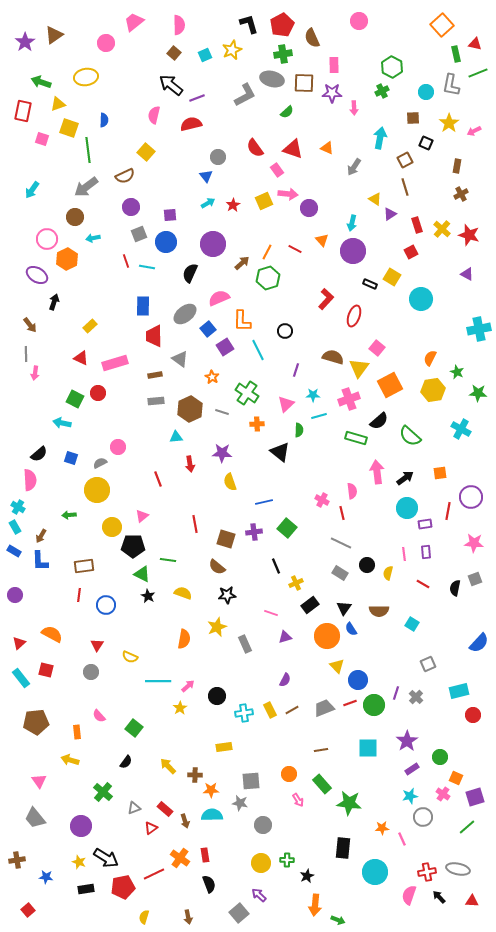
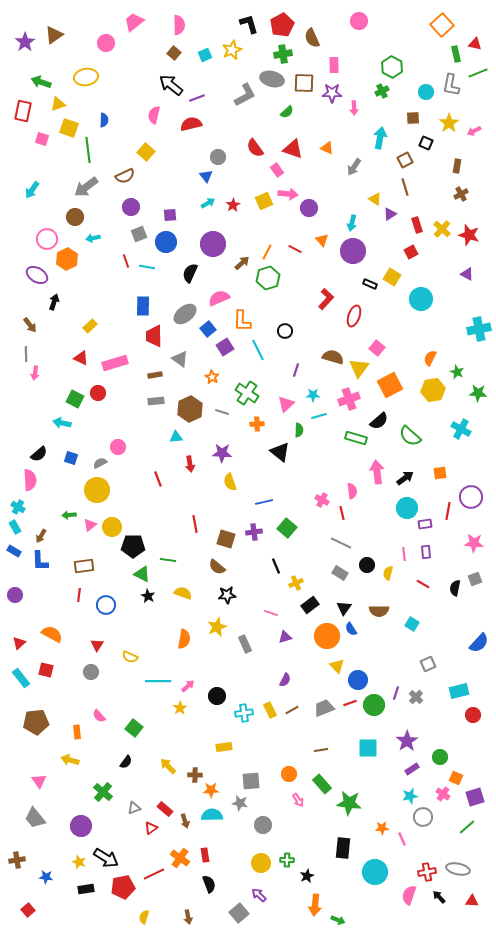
pink triangle at (142, 516): moved 52 px left, 9 px down
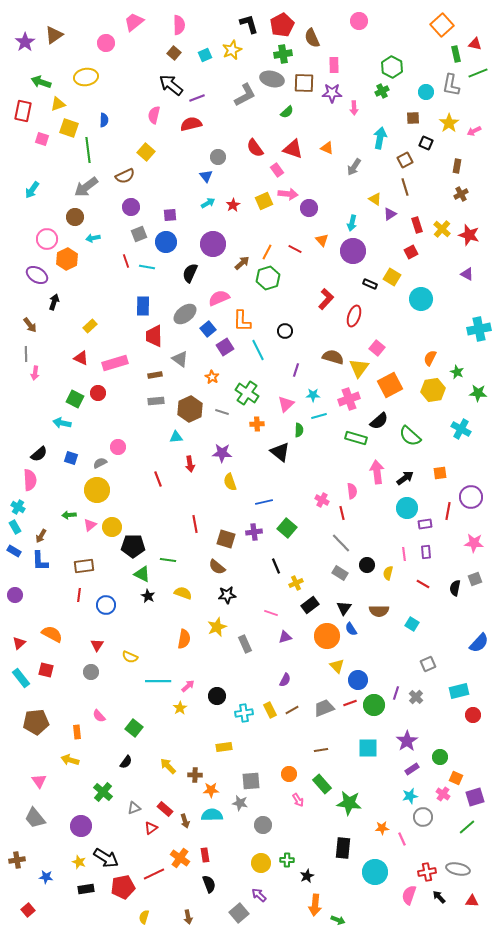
gray line at (341, 543): rotated 20 degrees clockwise
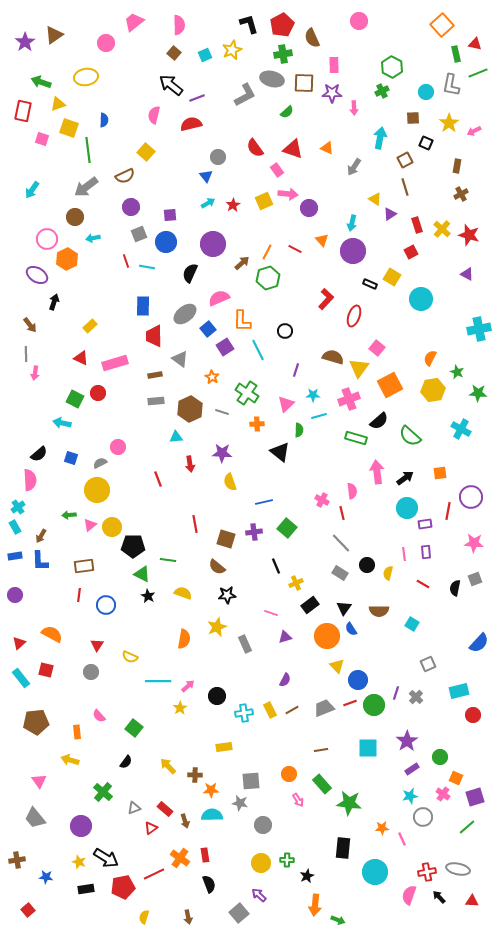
cyan cross at (18, 507): rotated 24 degrees clockwise
blue rectangle at (14, 551): moved 1 px right, 5 px down; rotated 40 degrees counterclockwise
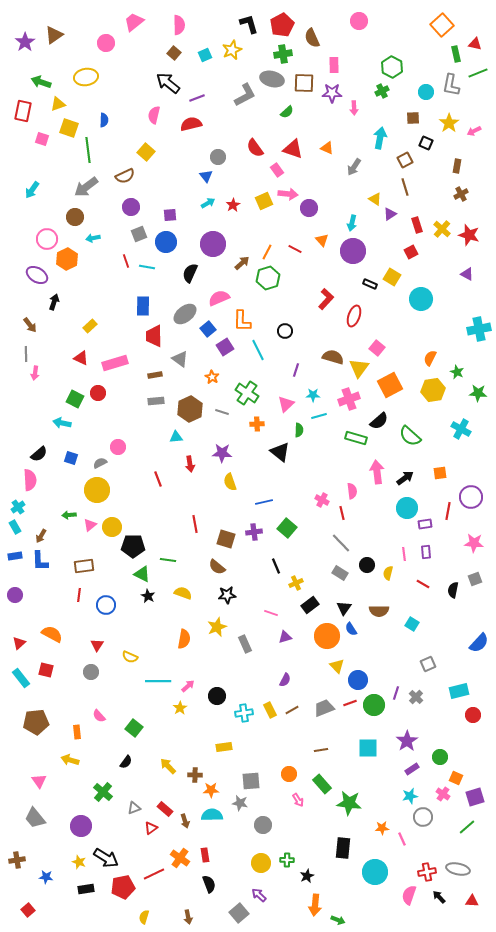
black arrow at (171, 85): moved 3 px left, 2 px up
black semicircle at (455, 588): moved 2 px left, 2 px down
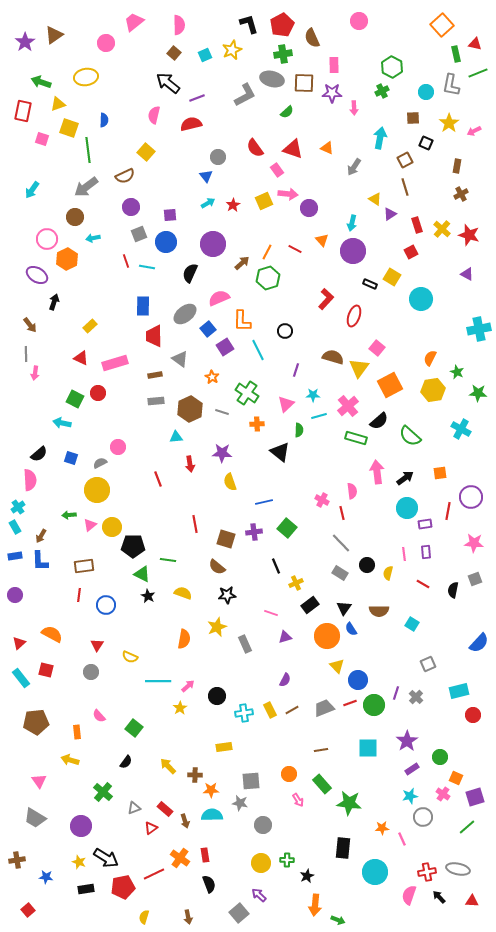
pink cross at (349, 399): moved 1 px left, 7 px down; rotated 20 degrees counterclockwise
gray trapezoid at (35, 818): rotated 20 degrees counterclockwise
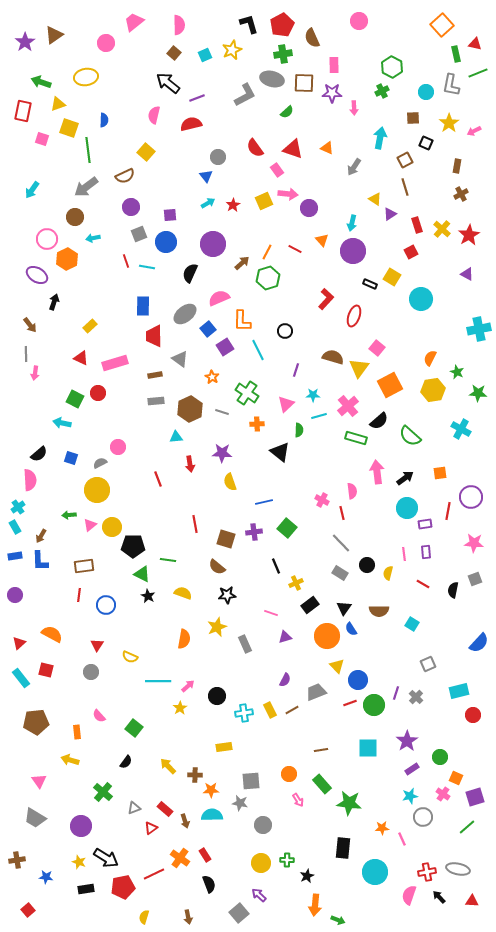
red star at (469, 235): rotated 25 degrees clockwise
gray trapezoid at (324, 708): moved 8 px left, 16 px up
red rectangle at (205, 855): rotated 24 degrees counterclockwise
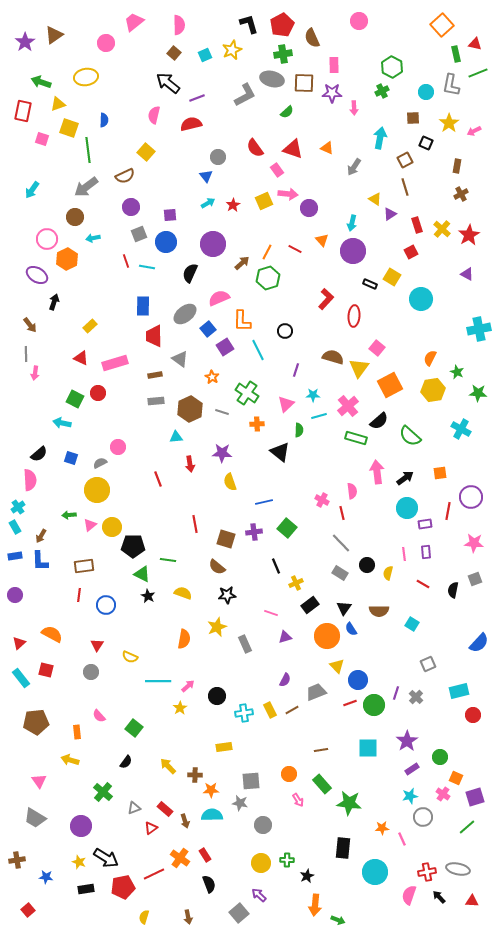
red ellipse at (354, 316): rotated 15 degrees counterclockwise
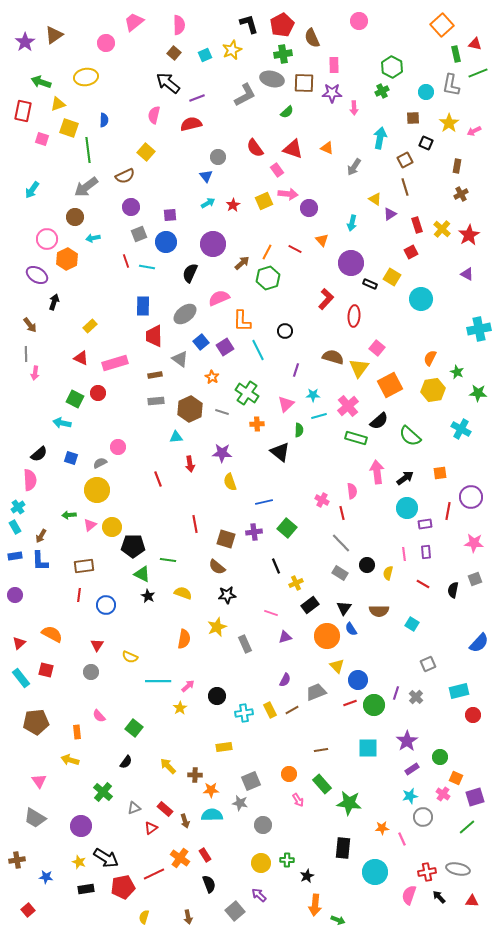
purple circle at (353, 251): moved 2 px left, 12 px down
blue square at (208, 329): moved 7 px left, 13 px down
gray square at (251, 781): rotated 18 degrees counterclockwise
gray square at (239, 913): moved 4 px left, 2 px up
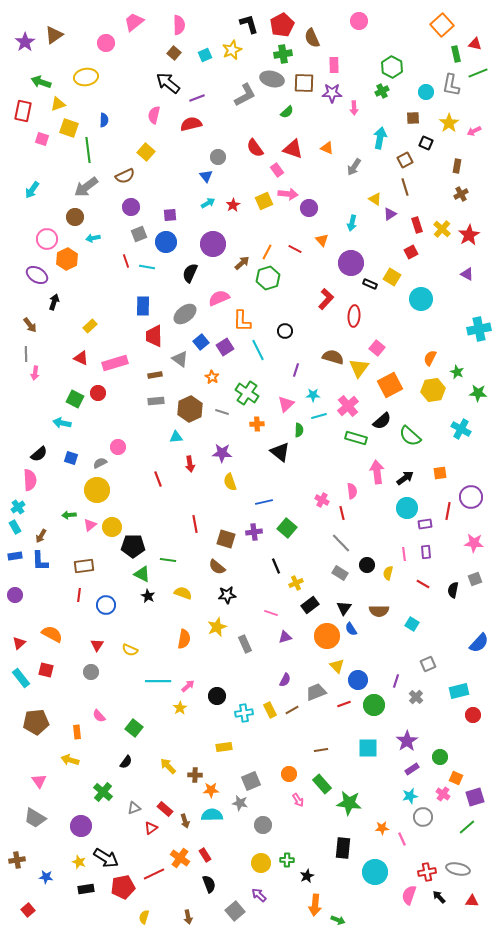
black semicircle at (379, 421): moved 3 px right
yellow semicircle at (130, 657): moved 7 px up
purple line at (396, 693): moved 12 px up
red line at (350, 703): moved 6 px left, 1 px down
